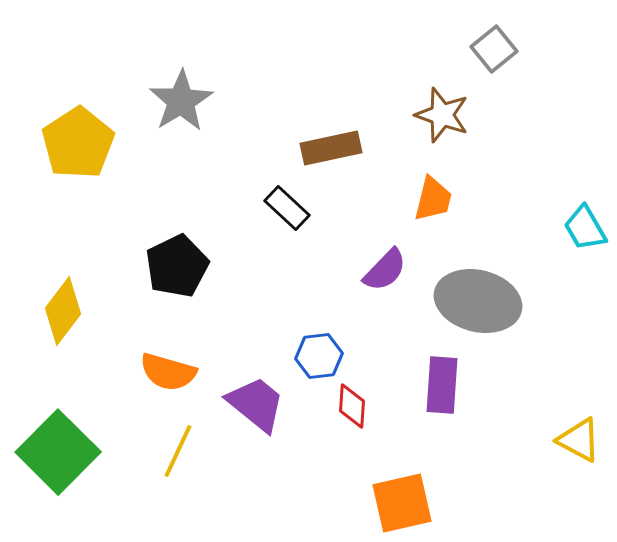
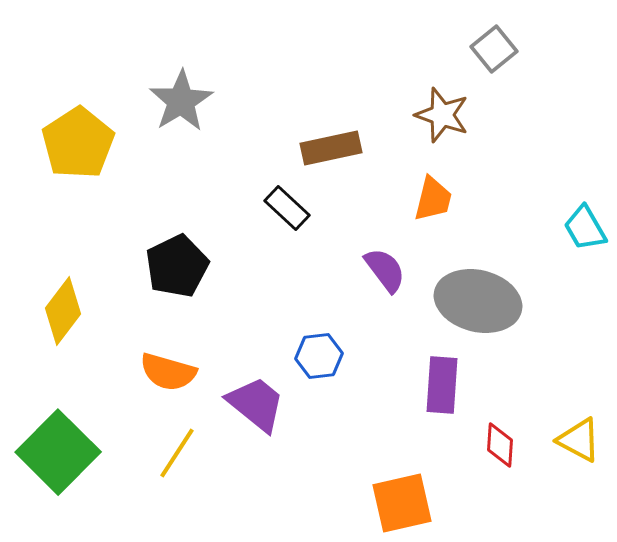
purple semicircle: rotated 81 degrees counterclockwise
red diamond: moved 148 px right, 39 px down
yellow line: moved 1 px left, 2 px down; rotated 8 degrees clockwise
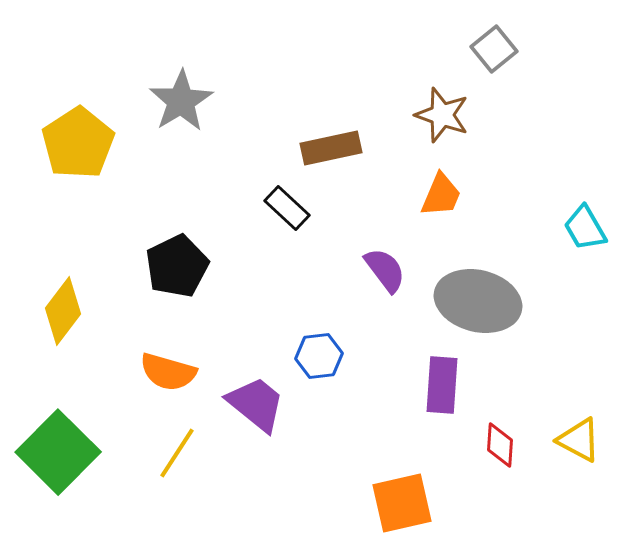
orange trapezoid: moved 8 px right, 4 px up; rotated 9 degrees clockwise
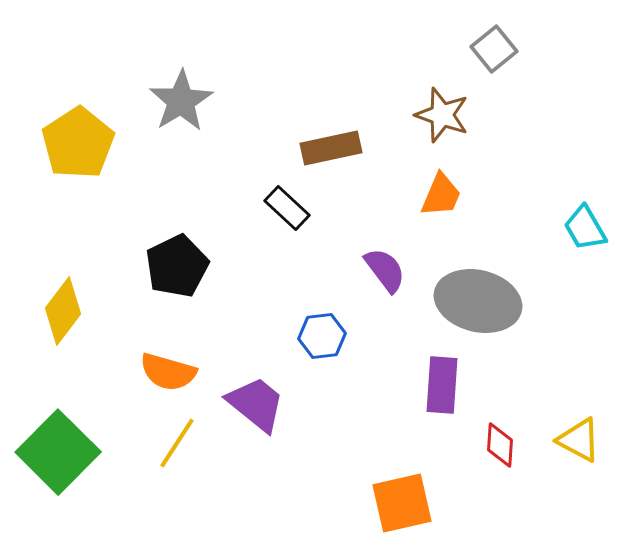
blue hexagon: moved 3 px right, 20 px up
yellow line: moved 10 px up
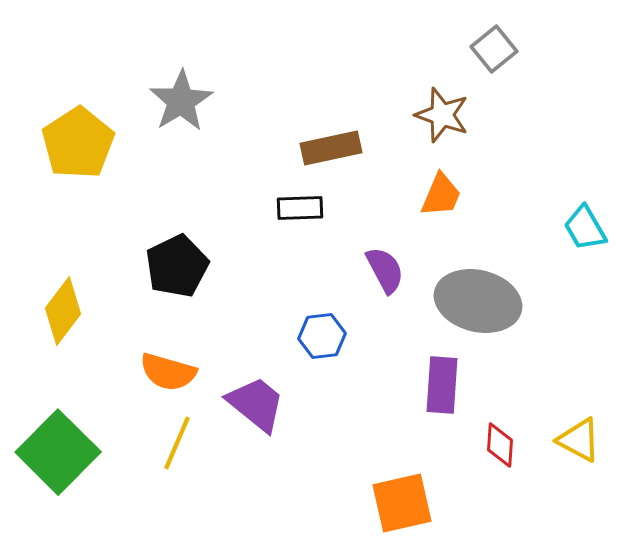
black rectangle: moved 13 px right; rotated 45 degrees counterclockwise
purple semicircle: rotated 9 degrees clockwise
yellow line: rotated 10 degrees counterclockwise
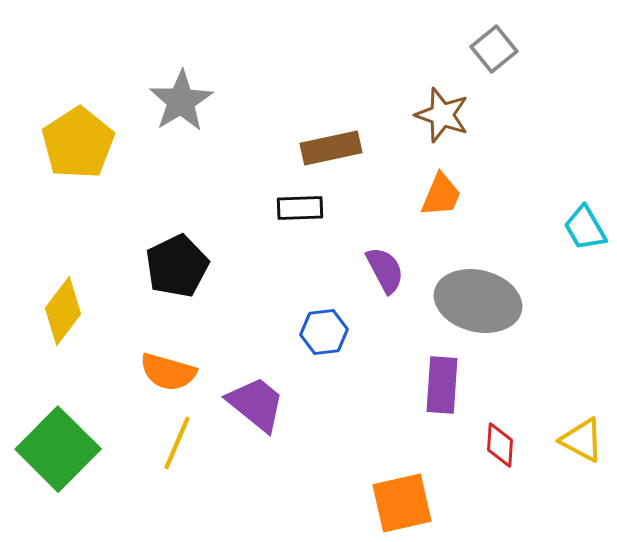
blue hexagon: moved 2 px right, 4 px up
yellow triangle: moved 3 px right
green square: moved 3 px up
